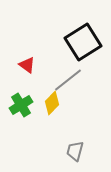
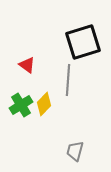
black square: rotated 15 degrees clockwise
gray line: rotated 48 degrees counterclockwise
yellow diamond: moved 8 px left, 1 px down
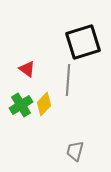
red triangle: moved 4 px down
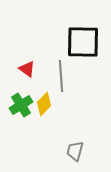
black square: rotated 18 degrees clockwise
gray line: moved 7 px left, 4 px up; rotated 8 degrees counterclockwise
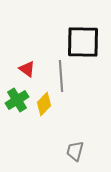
green cross: moved 4 px left, 5 px up
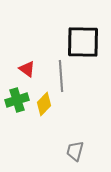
green cross: rotated 15 degrees clockwise
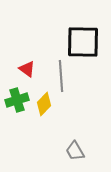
gray trapezoid: rotated 45 degrees counterclockwise
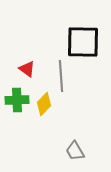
green cross: rotated 15 degrees clockwise
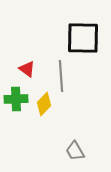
black square: moved 4 px up
green cross: moved 1 px left, 1 px up
